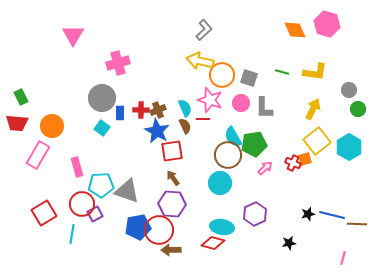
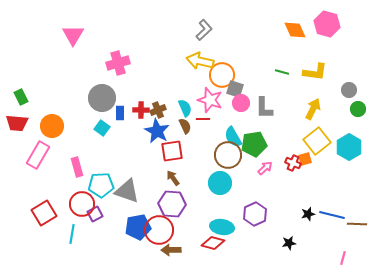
gray square at (249, 78): moved 14 px left, 11 px down
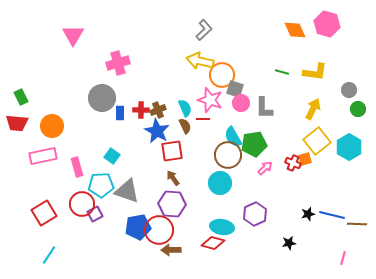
cyan square at (102, 128): moved 10 px right, 28 px down
pink rectangle at (38, 155): moved 5 px right, 1 px down; rotated 48 degrees clockwise
cyan line at (72, 234): moved 23 px left, 21 px down; rotated 24 degrees clockwise
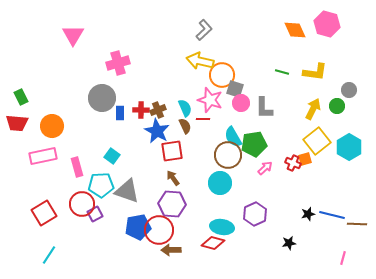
green circle at (358, 109): moved 21 px left, 3 px up
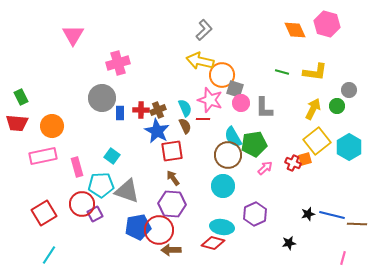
cyan circle at (220, 183): moved 3 px right, 3 px down
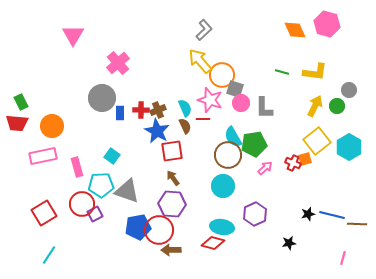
yellow arrow at (200, 61): rotated 36 degrees clockwise
pink cross at (118, 63): rotated 25 degrees counterclockwise
green rectangle at (21, 97): moved 5 px down
yellow arrow at (313, 109): moved 2 px right, 3 px up
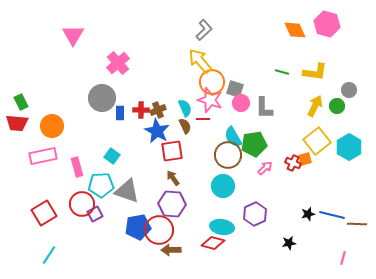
orange circle at (222, 75): moved 10 px left, 7 px down
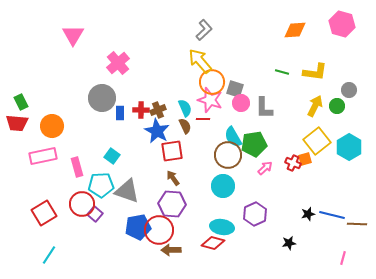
pink hexagon at (327, 24): moved 15 px right
orange diamond at (295, 30): rotated 70 degrees counterclockwise
purple square at (95, 214): rotated 21 degrees counterclockwise
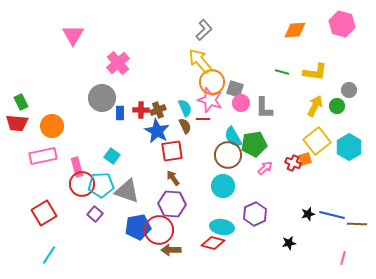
red circle at (82, 204): moved 20 px up
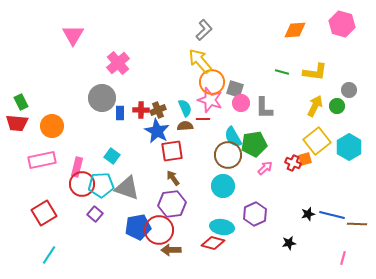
brown semicircle at (185, 126): rotated 70 degrees counterclockwise
pink rectangle at (43, 156): moved 1 px left, 4 px down
pink rectangle at (77, 167): rotated 30 degrees clockwise
gray triangle at (127, 191): moved 3 px up
purple hexagon at (172, 204): rotated 12 degrees counterclockwise
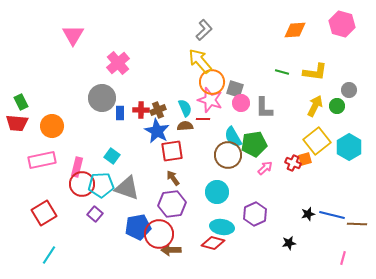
cyan circle at (223, 186): moved 6 px left, 6 px down
red circle at (159, 230): moved 4 px down
